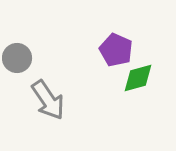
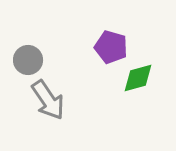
purple pentagon: moved 5 px left, 3 px up; rotated 8 degrees counterclockwise
gray circle: moved 11 px right, 2 px down
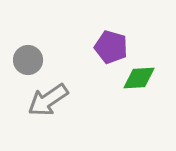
green diamond: moved 1 px right; rotated 12 degrees clockwise
gray arrow: rotated 90 degrees clockwise
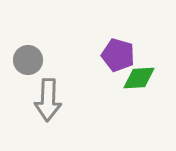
purple pentagon: moved 7 px right, 8 px down
gray arrow: rotated 54 degrees counterclockwise
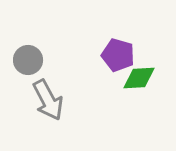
gray arrow: rotated 30 degrees counterclockwise
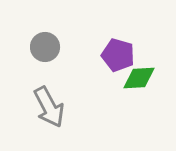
gray circle: moved 17 px right, 13 px up
gray arrow: moved 1 px right, 7 px down
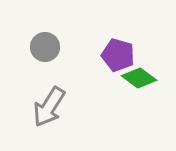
green diamond: rotated 40 degrees clockwise
gray arrow: rotated 60 degrees clockwise
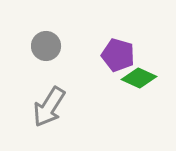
gray circle: moved 1 px right, 1 px up
green diamond: rotated 12 degrees counterclockwise
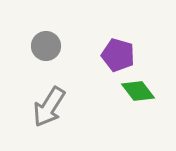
green diamond: moved 1 px left, 13 px down; rotated 28 degrees clockwise
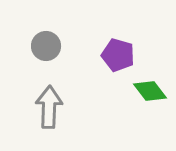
green diamond: moved 12 px right
gray arrow: rotated 150 degrees clockwise
